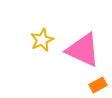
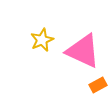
pink triangle: moved 1 px down
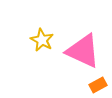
yellow star: rotated 20 degrees counterclockwise
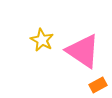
pink triangle: rotated 9 degrees clockwise
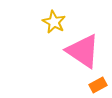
yellow star: moved 12 px right, 18 px up
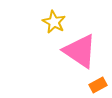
pink triangle: moved 3 px left
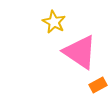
pink triangle: moved 1 px down
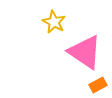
pink triangle: moved 5 px right
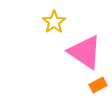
yellow star: rotated 10 degrees clockwise
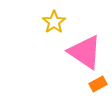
orange rectangle: moved 1 px up
